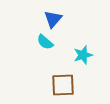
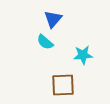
cyan star: rotated 12 degrees clockwise
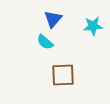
cyan star: moved 10 px right, 29 px up
brown square: moved 10 px up
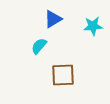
blue triangle: rotated 18 degrees clockwise
cyan semicircle: moved 6 px left, 4 px down; rotated 90 degrees clockwise
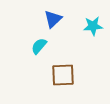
blue triangle: rotated 12 degrees counterclockwise
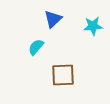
cyan semicircle: moved 3 px left, 1 px down
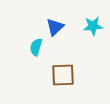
blue triangle: moved 2 px right, 8 px down
cyan semicircle: rotated 24 degrees counterclockwise
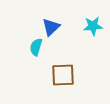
blue triangle: moved 4 px left
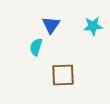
blue triangle: moved 2 px up; rotated 12 degrees counterclockwise
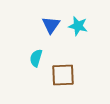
cyan star: moved 15 px left; rotated 18 degrees clockwise
cyan semicircle: moved 11 px down
